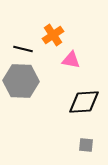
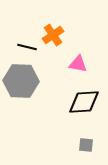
black line: moved 4 px right, 2 px up
pink triangle: moved 7 px right, 4 px down
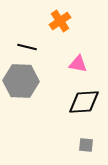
orange cross: moved 7 px right, 14 px up
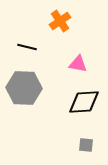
gray hexagon: moved 3 px right, 7 px down
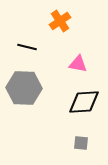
gray square: moved 5 px left, 2 px up
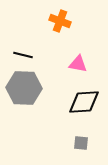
orange cross: rotated 35 degrees counterclockwise
black line: moved 4 px left, 8 px down
